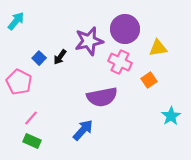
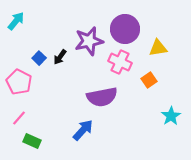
pink line: moved 12 px left
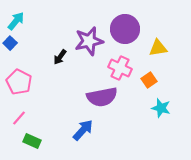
blue square: moved 29 px left, 15 px up
pink cross: moved 6 px down
cyan star: moved 10 px left, 8 px up; rotated 24 degrees counterclockwise
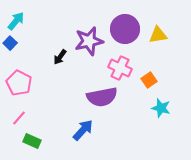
yellow triangle: moved 13 px up
pink pentagon: moved 1 px down
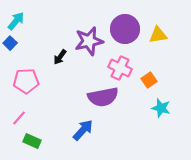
pink pentagon: moved 7 px right, 2 px up; rotated 30 degrees counterclockwise
purple semicircle: moved 1 px right
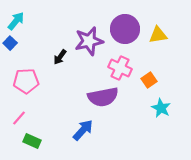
cyan star: rotated 12 degrees clockwise
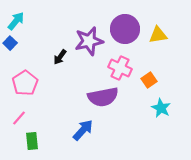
pink pentagon: moved 1 px left, 2 px down; rotated 30 degrees counterclockwise
green rectangle: rotated 60 degrees clockwise
